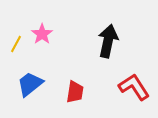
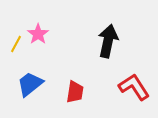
pink star: moved 4 px left
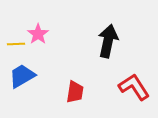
yellow line: rotated 60 degrees clockwise
blue trapezoid: moved 8 px left, 8 px up; rotated 8 degrees clockwise
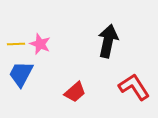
pink star: moved 2 px right, 10 px down; rotated 15 degrees counterclockwise
blue trapezoid: moved 1 px left, 2 px up; rotated 32 degrees counterclockwise
red trapezoid: rotated 40 degrees clockwise
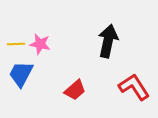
pink star: rotated 10 degrees counterclockwise
red trapezoid: moved 2 px up
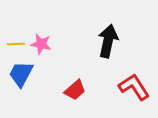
pink star: moved 1 px right
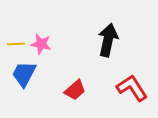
black arrow: moved 1 px up
blue trapezoid: moved 3 px right
red L-shape: moved 2 px left, 1 px down
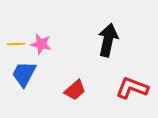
red L-shape: rotated 36 degrees counterclockwise
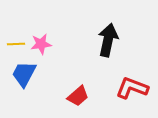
pink star: rotated 20 degrees counterclockwise
red trapezoid: moved 3 px right, 6 px down
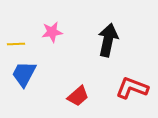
pink star: moved 11 px right, 12 px up
